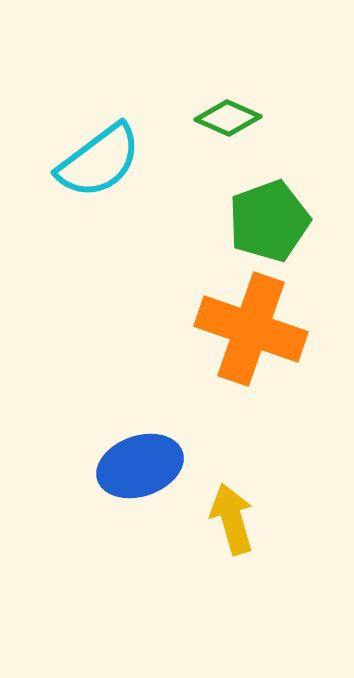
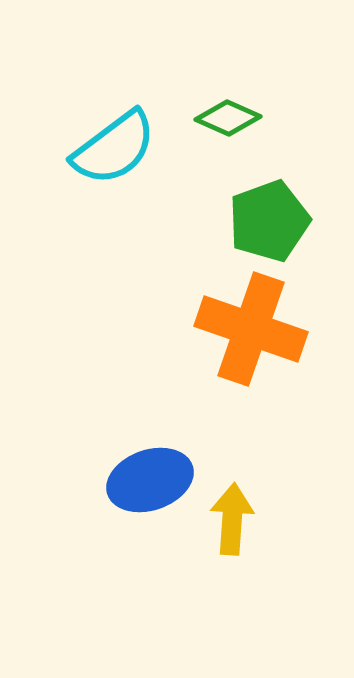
cyan semicircle: moved 15 px right, 13 px up
blue ellipse: moved 10 px right, 14 px down
yellow arrow: rotated 20 degrees clockwise
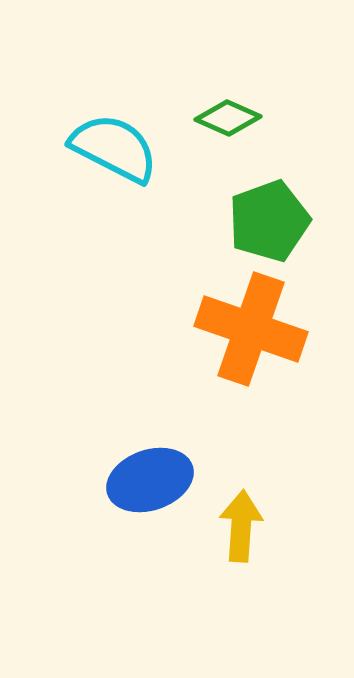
cyan semicircle: rotated 116 degrees counterclockwise
yellow arrow: moved 9 px right, 7 px down
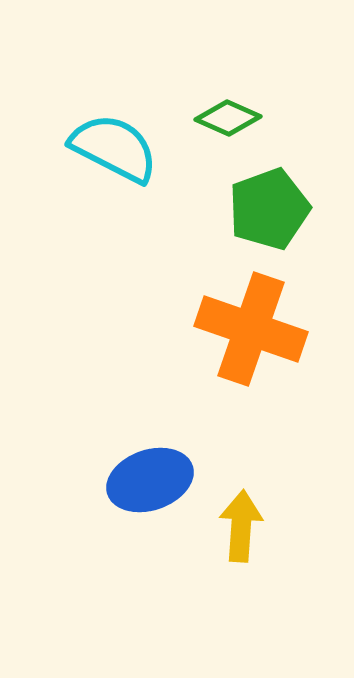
green pentagon: moved 12 px up
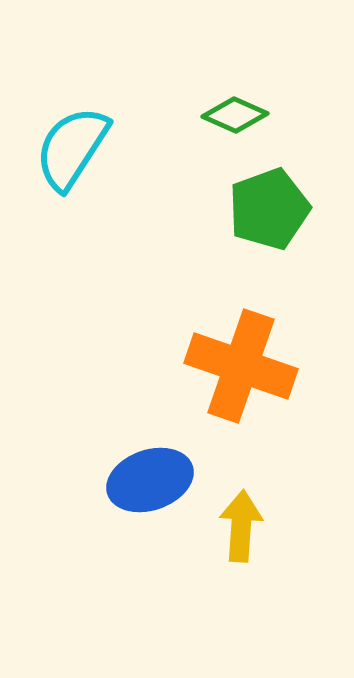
green diamond: moved 7 px right, 3 px up
cyan semicircle: moved 42 px left; rotated 84 degrees counterclockwise
orange cross: moved 10 px left, 37 px down
